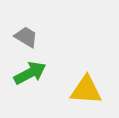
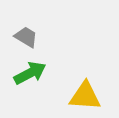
yellow triangle: moved 1 px left, 6 px down
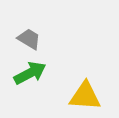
gray trapezoid: moved 3 px right, 2 px down
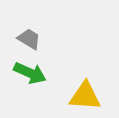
green arrow: rotated 52 degrees clockwise
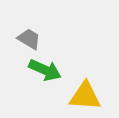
green arrow: moved 15 px right, 3 px up
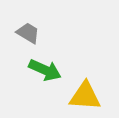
gray trapezoid: moved 1 px left, 6 px up
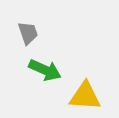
gray trapezoid: rotated 40 degrees clockwise
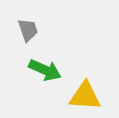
gray trapezoid: moved 3 px up
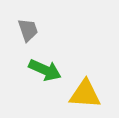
yellow triangle: moved 2 px up
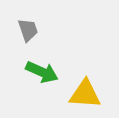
green arrow: moved 3 px left, 2 px down
